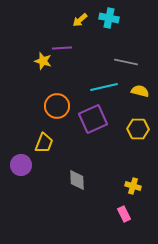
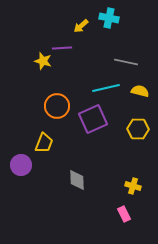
yellow arrow: moved 1 px right, 6 px down
cyan line: moved 2 px right, 1 px down
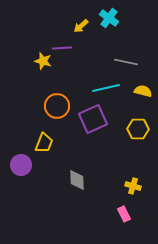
cyan cross: rotated 24 degrees clockwise
yellow semicircle: moved 3 px right
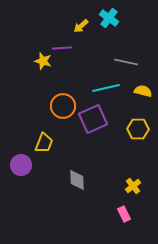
orange circle: moved 6 px right
yellow cross: rotated 35 degrees clockwise
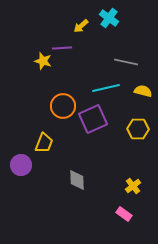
pink rectangle: rotated 28 degrees counterclockwise
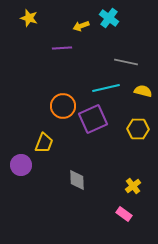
yellow arrow: rotated 21 degrees clockwise
yellow star: moved 14 px left, 43 px up
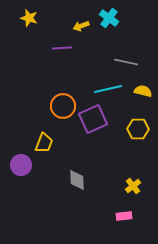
cyan line: moved 2 px right, 1 px down
pink rectangle: moved 2 px down; rotated 42 degrees counterclockwise
